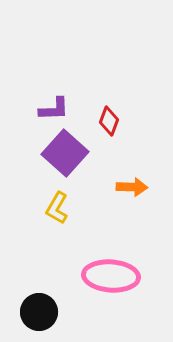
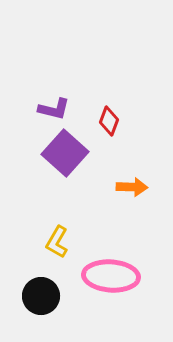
purple L-shape: rotated 16 degrees clockwise
yellow L-shape: moved 34 px down
black circle: moved 2 px right, 16 px up
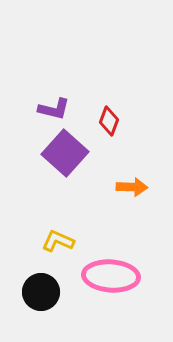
yellow L-shape: moved 1 px right, 1 px up; rotated 84 degrees clockwise
black circle: moved 4 px up
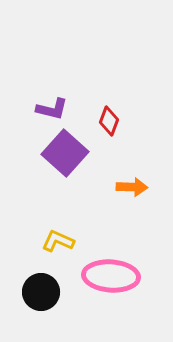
purple L-shape: moved 2 px left
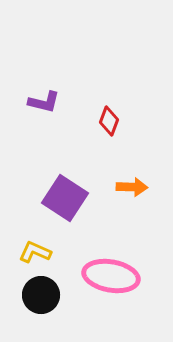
purple L-shape: moved 8 px left, 7 px up
purple square: moved 45 px down; rotated 9 degrees counterclockwise
yellow L-shape: moved 23 px left, 11 px down
pink ellipse: rotated 6 degrees clockwise
black circle: moved 3 px down
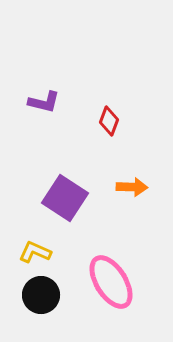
pink ellipse: moved 6 px down; rotated 48 degrees clockwise
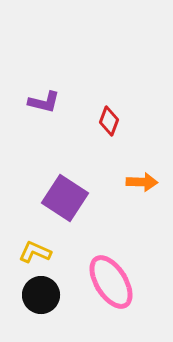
orange arrow: moved 10 px right, 5 px up
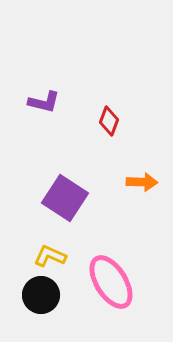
yellow L-shape: moved 15 px right, 4 px down
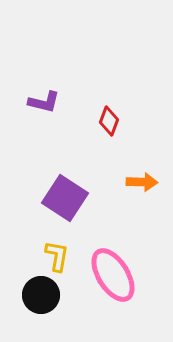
yellow L-shape: moved 7 px right; rotated 76 degrees clockwise
pink ellipse: moved 2 px right, 7 px up
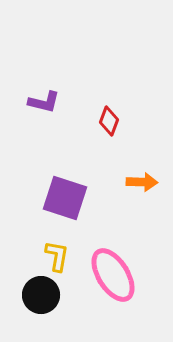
purple square: rotated 15 degrees counterclockwise
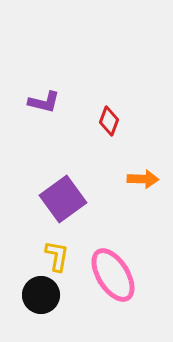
orange arrow: moved 1 px right, 3 px up
purple square: moved 2 px left, 1 px down; rotated 36 degrees clockwise
